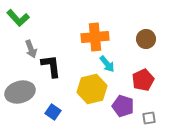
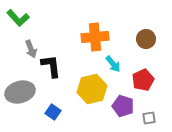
cyan arrow: moved 6 px right
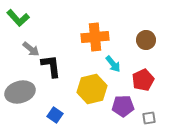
brown circle: moved 1 px down
gray arrow: rotated 30 degrees counterclockwise
purple pentagon: rotated 20 degrees counterclockwise
blue square: moved 2 px right, 3 px down
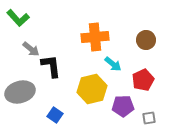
cyan arrow: rotated 12 degrees counterclockwise
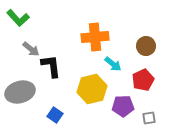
brown circle: moved 6 px down
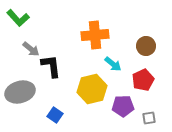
orange cross: moved 2 px up
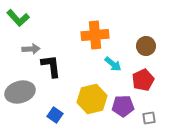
gray arrow: rotated 42 degrees counterclockwise
yellow hexagon: moved 10 px down
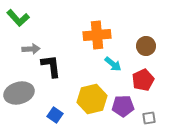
orange cross: moved 2 px right
gray ellipse: moved 1 px left, 1 px down
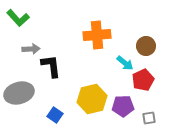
cyan arrow: moved 12 px right, 1 px up
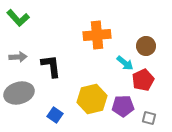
gray arrow: moved 13 px left, 8 px down
gray square: rotated 24 degrees clockwise
